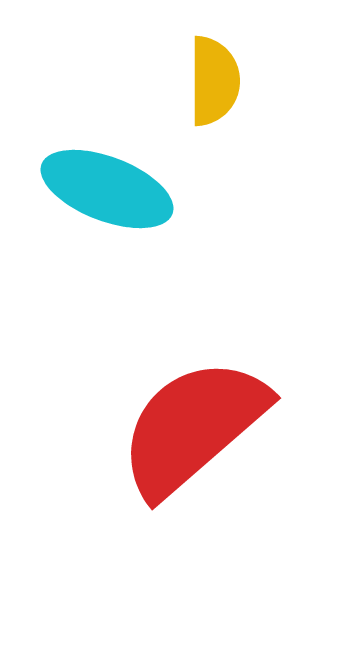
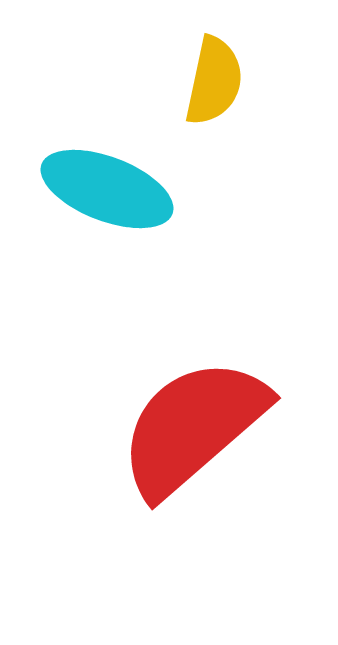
yellow semicircle: rotated 12 degrees clockwise
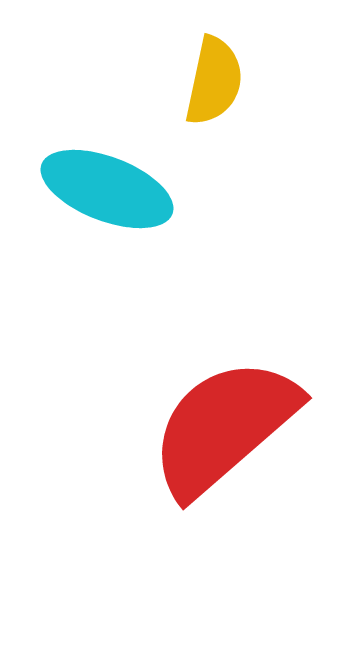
red semicircle: moved 31 px right
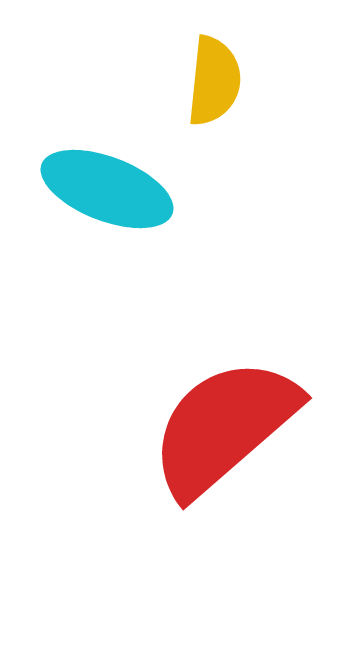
yellow semicircle: rotated 6 degrees counterclockwise
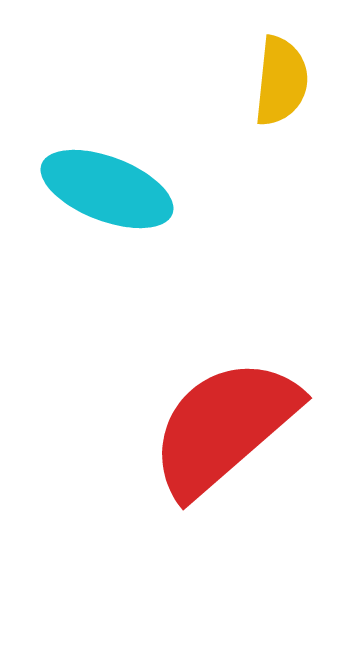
yellow semicircle: moved 67 px right
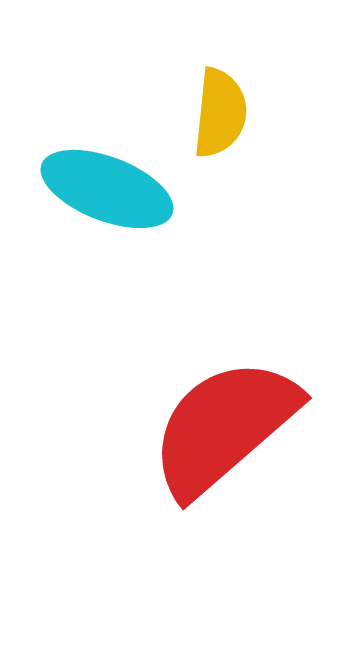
yellow semicircle: moved 61 px left, 32 px down
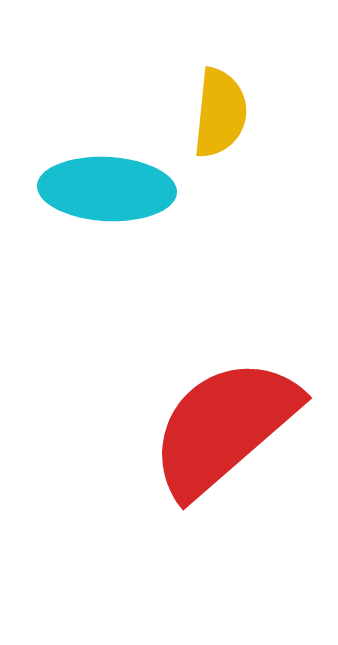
cyan ellipse: rotated 18 degrees counterclockwise
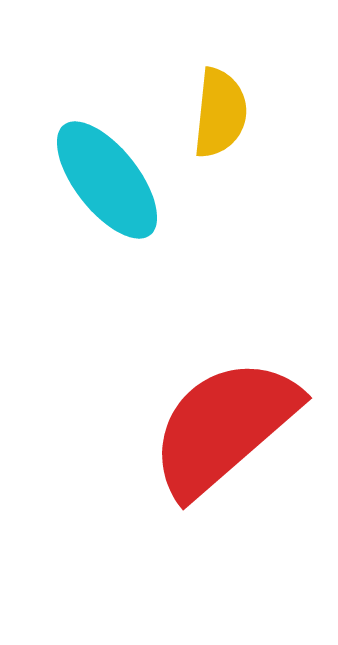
cyan ellipse: moved 9 px up; rotated 49 degrees clockwise
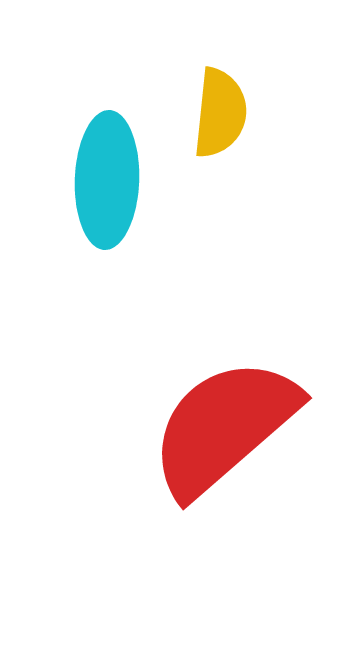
cyan ellipse: rotated 40 degrees clockwise
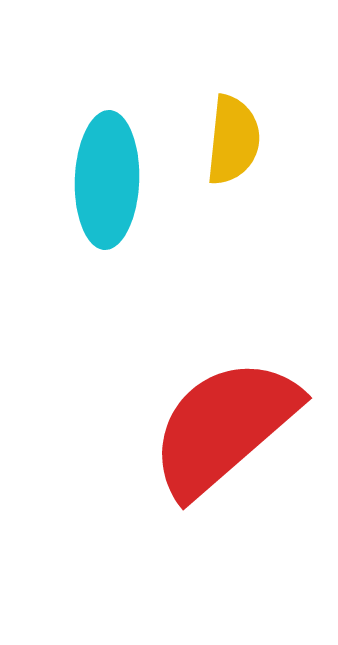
yellow semicircle: moved 13 px right, 27 px down
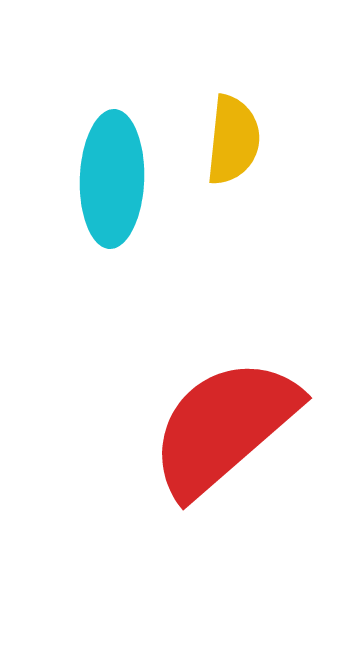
cyan ellipse: moved 5 px right, 1 px up
